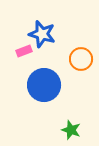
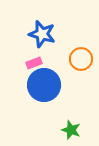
pink rectangle: moved 10 px right, 12 px down
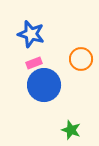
blue star: moved 11 px left
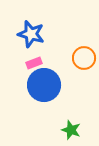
orange circle: moved 3 px right, 1 px up
